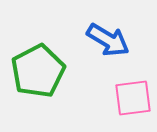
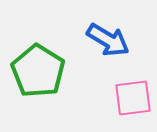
green pentagon: rotated 12 degrees counterclockwise
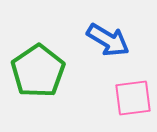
green pentagon: rotated 6 degrees clockwise
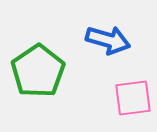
blue arrow: rotated 15 degrees counterclockwise
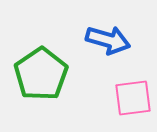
green pentagon: moved 3 px right, 3 px down
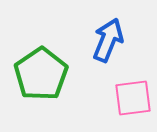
blue arrow: rotated 84 degrees counterclockwise
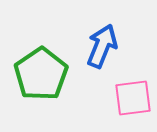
blue arrow: moved 6 px left, 6 px down
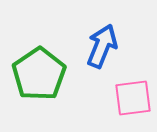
green pentagon: moved 2 px left
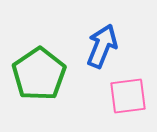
pink square: moved 5 px left, 2 px up
